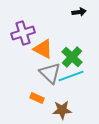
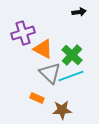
green cross: moved 2 px up
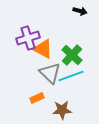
black arrow: moved 1 px right, 1 px up; rotated 24 degrees clockwise
purple cross: moved 5 px right, 5 px down
orange rectangle: rotated 48 degrees counterclockwise
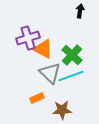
black arrow: rotated 96 degrees counterclockwise
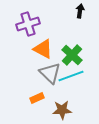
purple cross: moved 14 px up
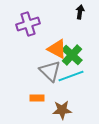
black arrow: moved 1 px down
orange triangle: moved 14 px right
gray triangle: moved 2 px up
orange rectangle: rotated 24 degrees clockwise
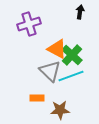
purple cross: moved 1 px right
brown star: moved 2 px left
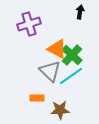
cyan line: rotated 15 degrees counterclockwise
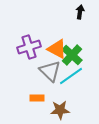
purple cross: moved 23 px down
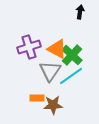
gray triangle: rotated 20 degrees clockwise
brown star: moved 7 px left, 5 px up
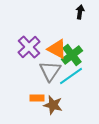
purple cross: rotated 25 degrees counterclockwise
green cross: rotated 10 degrees clockwise
brown star: rotated 18 degrees clockwise
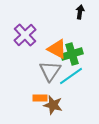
purple cross: moved 4 px left, 12 px up
green cross: moved 1 px up; rotated 20 degrees clockwise
orange rectangle: moved 3 px right
